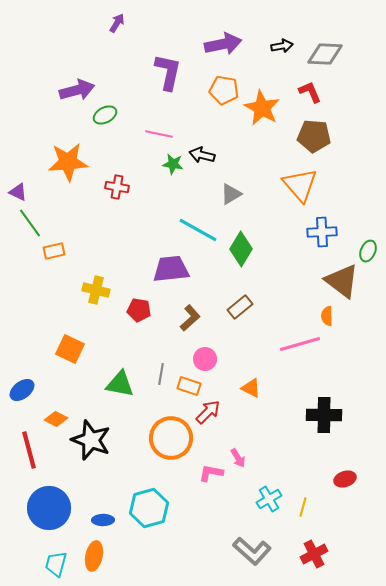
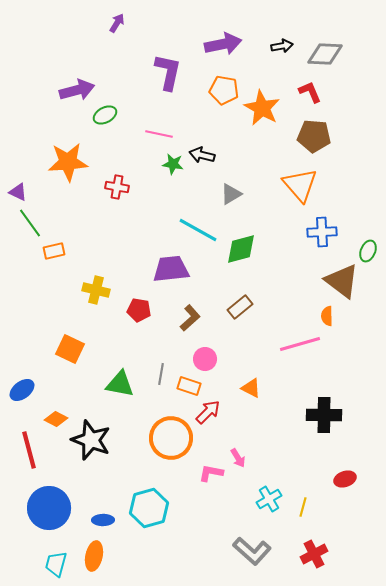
green diamond at (241, 249): rotated 44 degrees clockwise
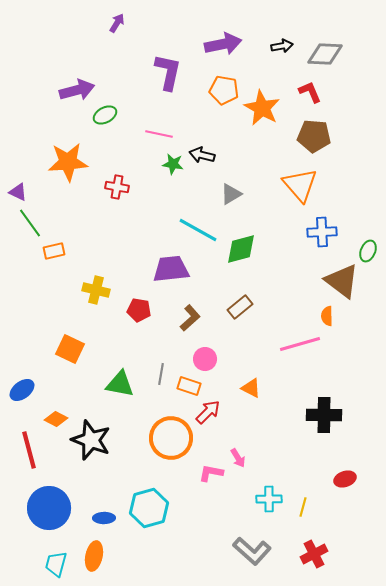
cyan cross at (269, 499): rotated 30 degrees clockwise
blue ellipse at (103, 520): moved 1 px right, 2 px up
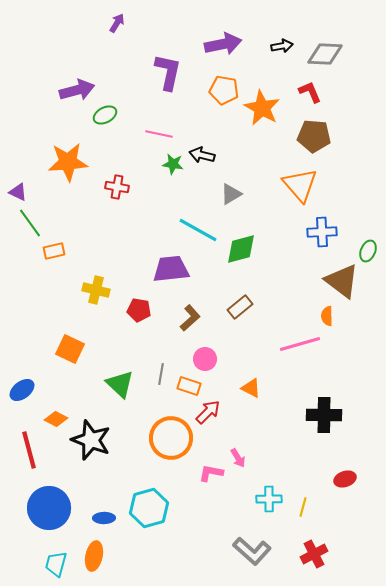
green triangle at (120, 384): rotated 32 degrees clockwise
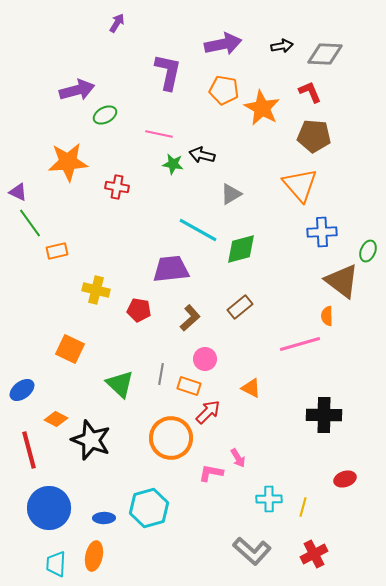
orange rectangle at (54, 251): moved 3 px right
cyan trapezoid at (56, 564): rotated 12 degrees counterclockwise
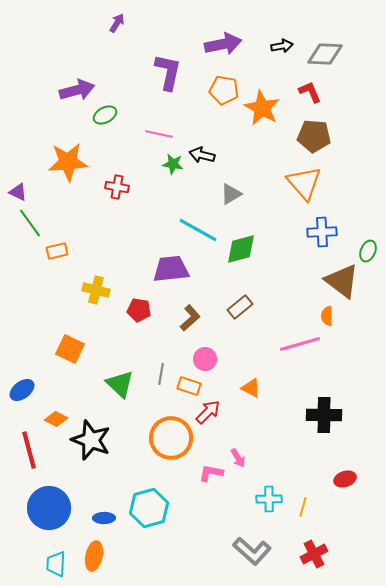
orange triangle at (300, 185): moved 4 px right, 2 px up
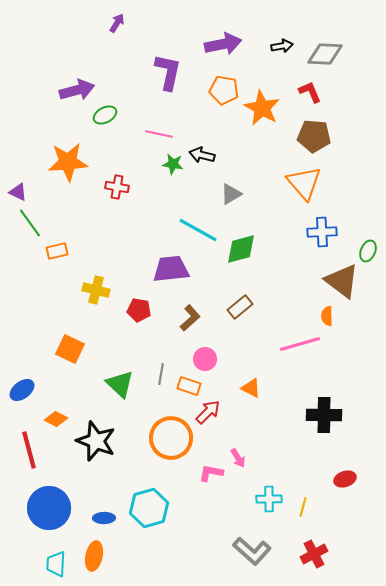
black star at (91, 440): moved 5 px right, 1 px down
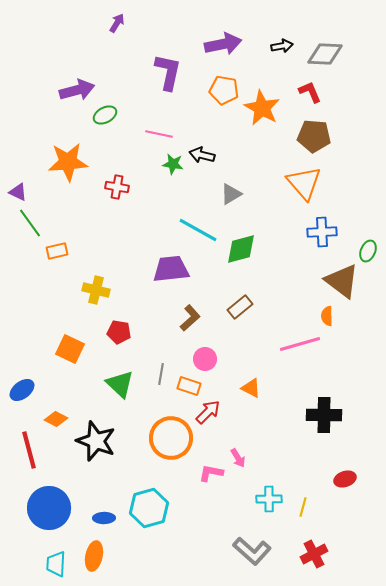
red pentagon at (139, 310): moved 20 px left, 22 px down
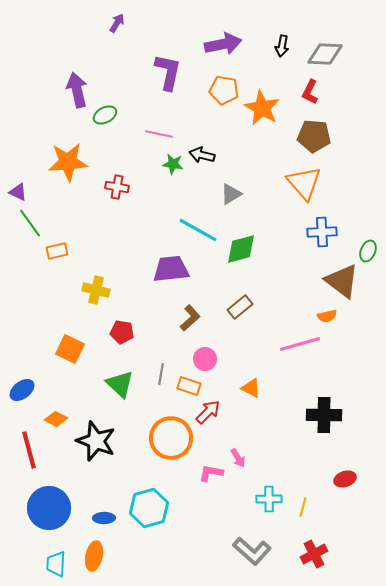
black arrow at (282, 46): rotated 110 degrees clockwise
purple arrow at (77, 90): rotated 88 degrees counterclockwise
red L-shape at (310, 92): rotated 130 degrees counterclockwise
orange semicircle at (327, 316): rotated 102 degrees counterclockwise
red pentagon at (119, 332): moved 3 px right
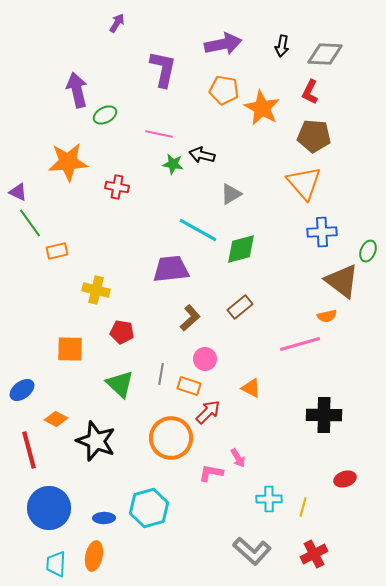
purple L-shape at (168, 72): moved 5 px left, 3 px up
orange square at (70, 349): rotated 24 degrees counterclockwise
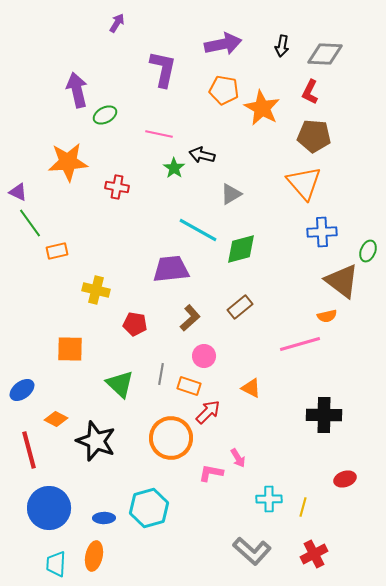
green star at (173, 164): moved 1 px right, 4 px down; rotated 25 degrees clockwise
red pentagon at (122, 332): moved 13 px right, 8 px up
pink circle at (205, 359): moved 1 px left, 3 px up
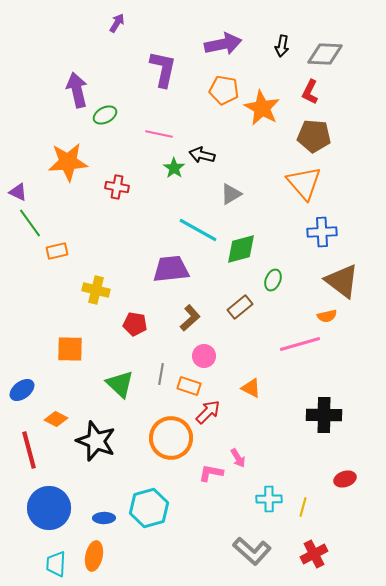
green ellipse at (368, 251): moved 95 px left, 29 px down
